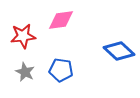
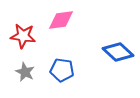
red star: rotated 15 degrees clockwise
blue diamond: moved 1 px left, 1 px down
blue pentagon: moved 1 px right
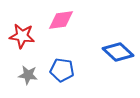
red star: moved 1 px left
gray star: moved 3 px right, 3 px down; rotated 18 degrees counterclockwise
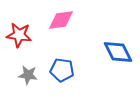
red star: moved 3 px left, 1 px up
blue diamond: rotated 20 degrees clockwise
